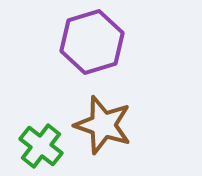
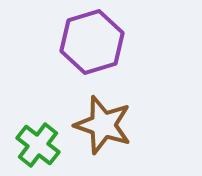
green cross: moved 3 px left, 1 px up
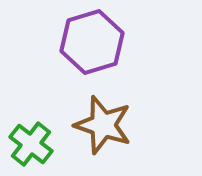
green cross: moved 7 px left, 1 px up
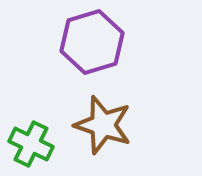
green cross: rotated 12 degrees counterclockwise
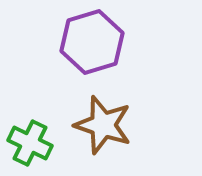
green cross: moved 1 px left, 1 px up
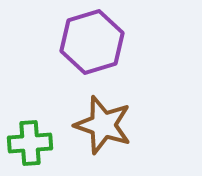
green cross: rotated 30 degrees counterclockwise
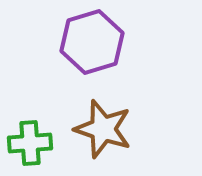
brown star: moved 4 px down
